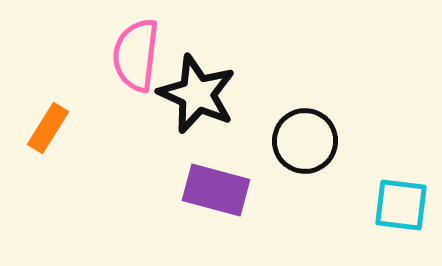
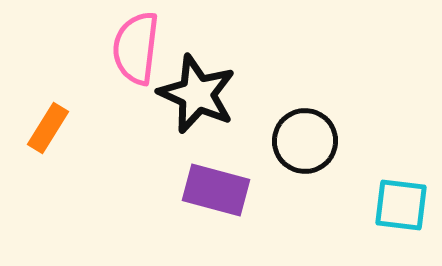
pink semicircle: moved 7 px up
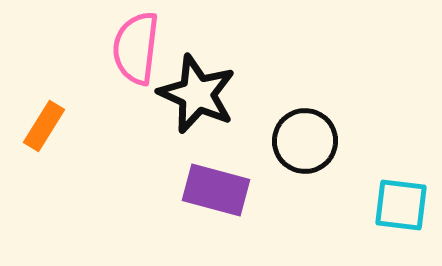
orange rectangle: moved 4 px left, 2 px up
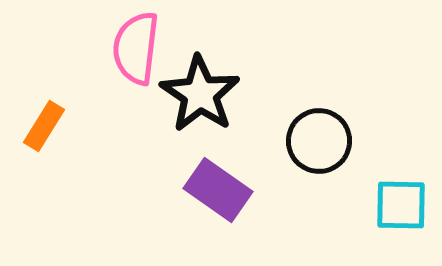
black star: moved 3 px right; rotated 10 degrees clockwise
black circle: moved 14 px right
purple rectangle: moved 2 px right; rotated 20 degrees clockwise
cyan square: rotated 6 degrees counterclockwise
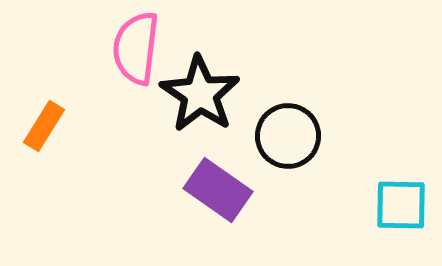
black circle: moved 31 px left, 5 px up
